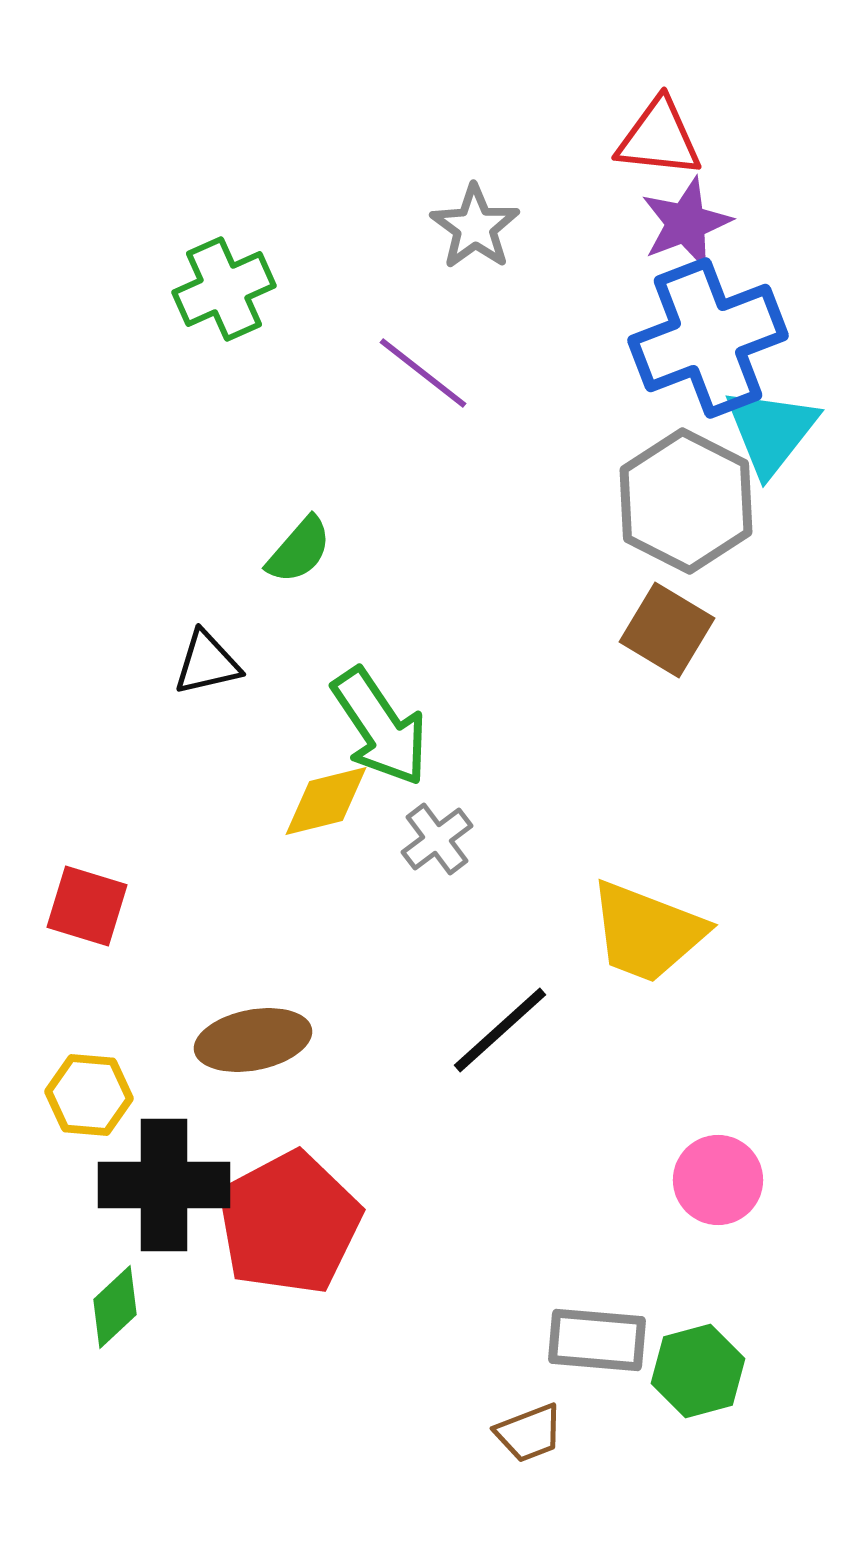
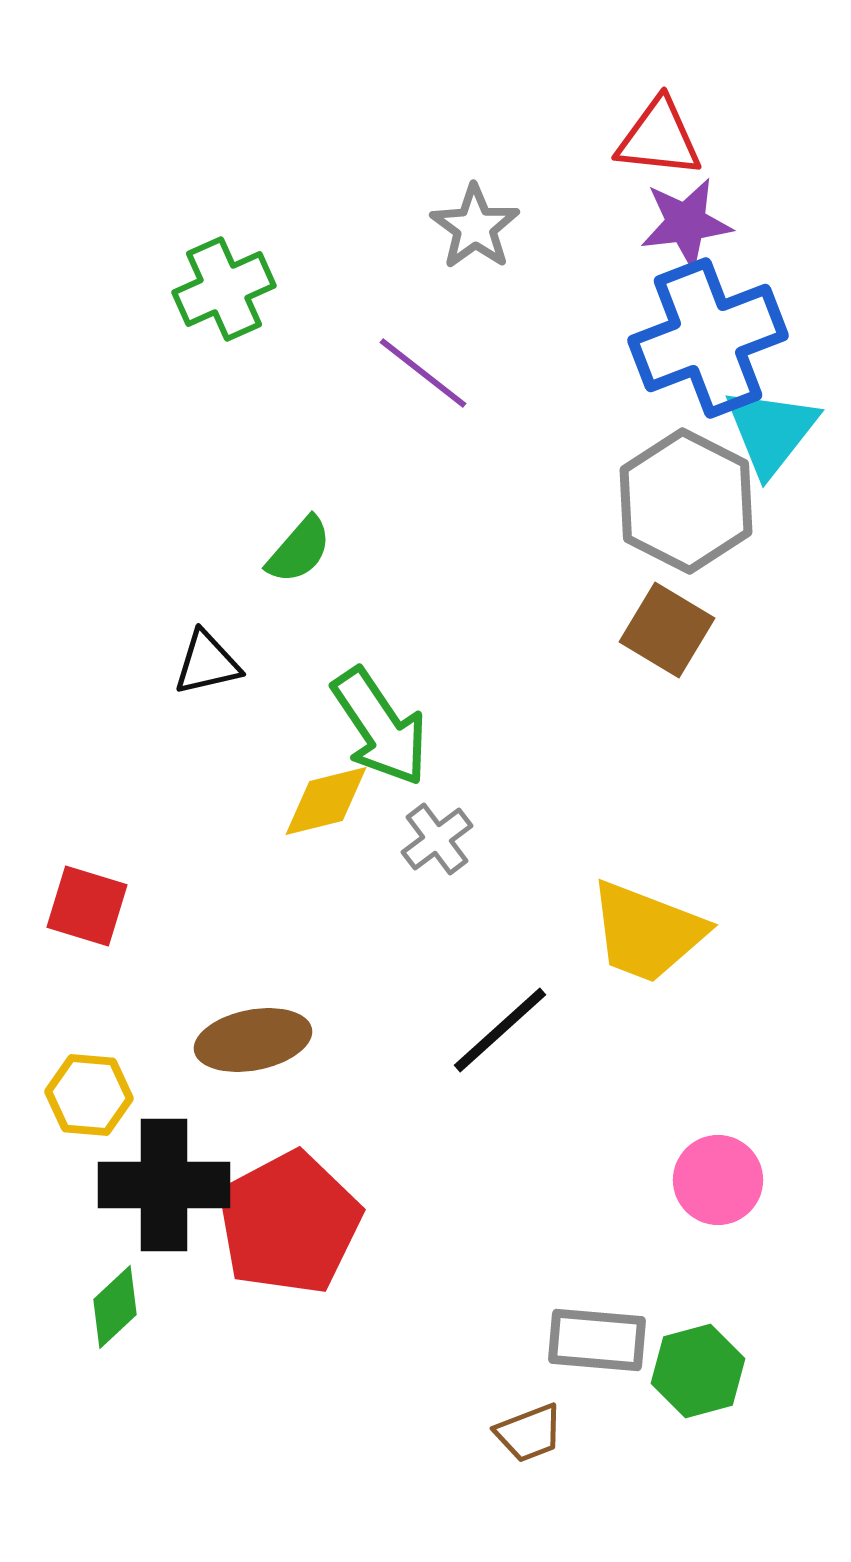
purple star: rotated 14 degrees clockwise
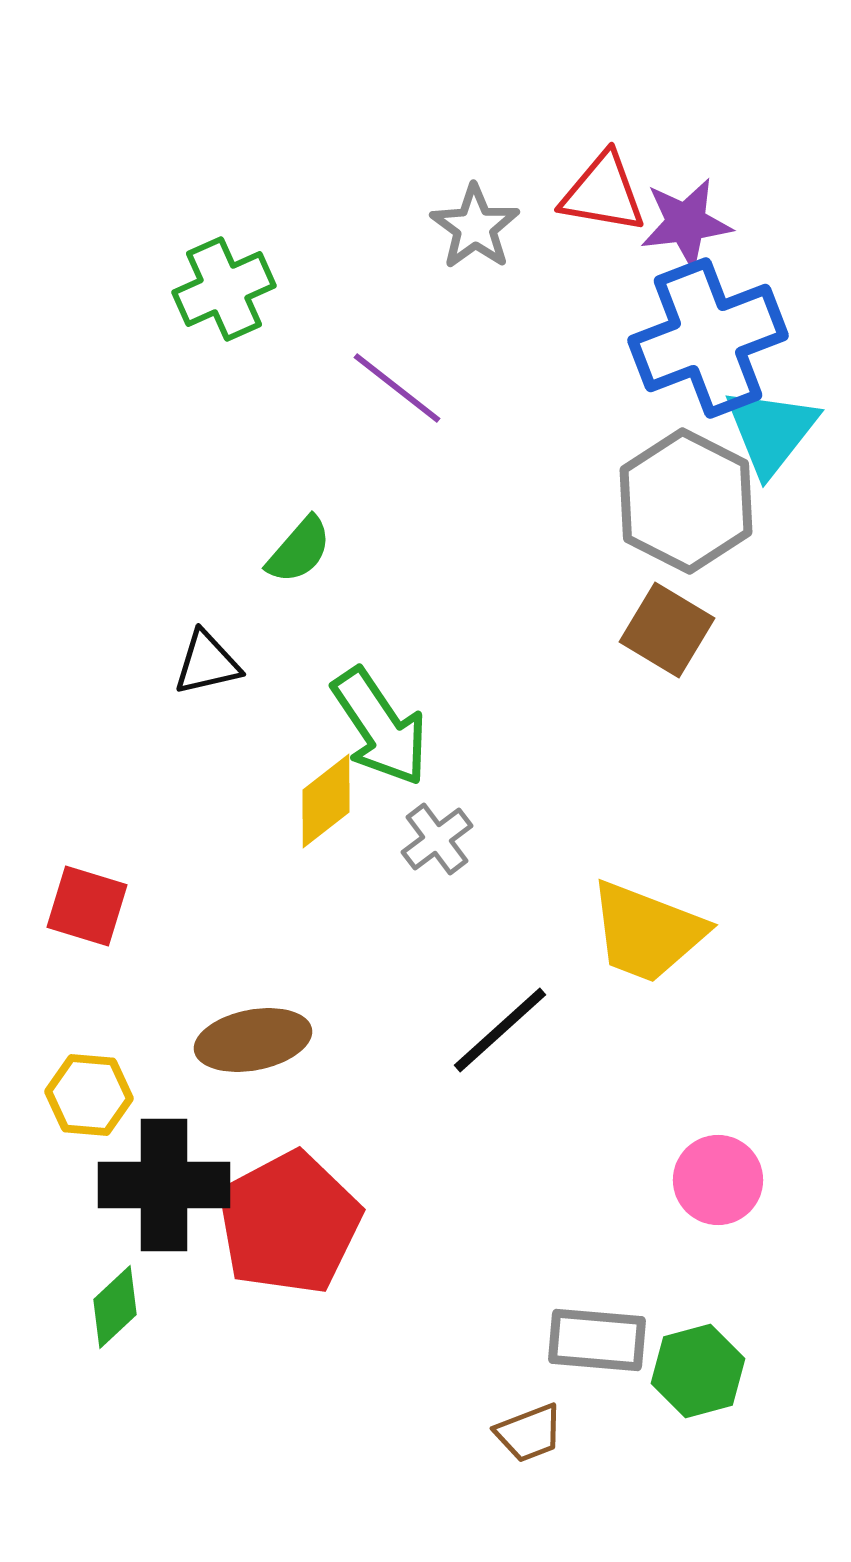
red triangle: moved 56 px left, 55 px down; rotated 4 degrees clockwise
purple line: moved 26 px left, 15 px down
yellow diamond: rotated 24 degrees counterclockwise
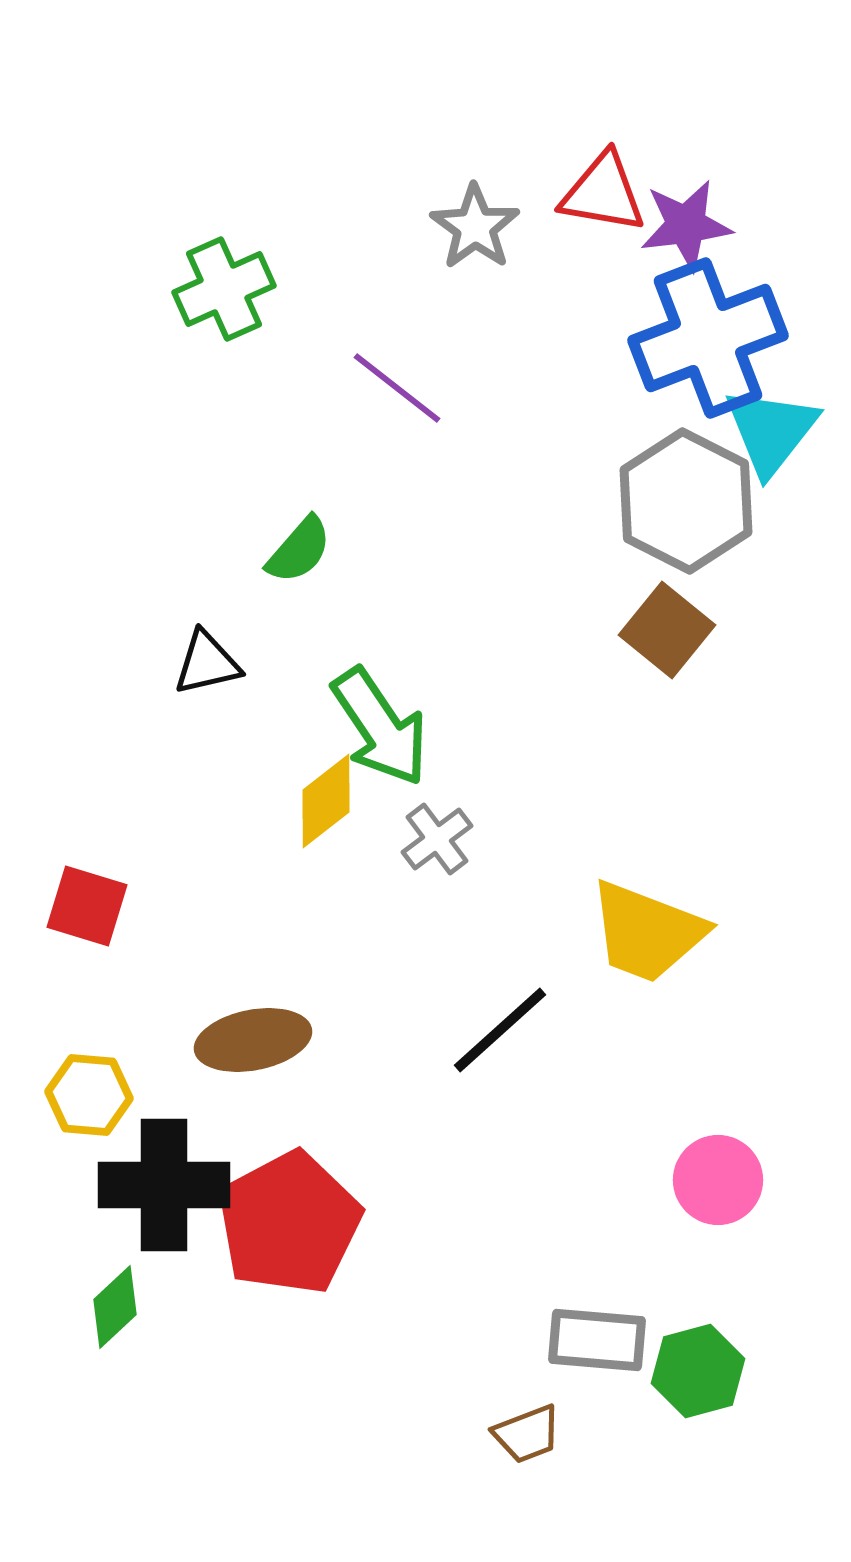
purple star: moved 2 px down
brown square: rotated 8 degrees clockwise
brown trapezoid: moved 2 px left, 1 px down
